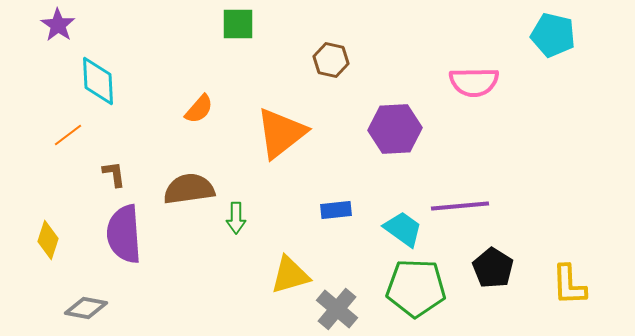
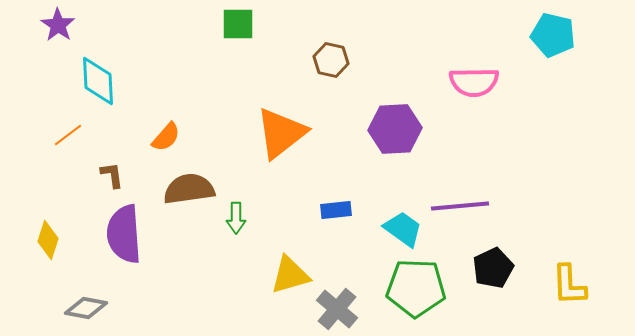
orange semicircle: moved 33 px left, 28 px down
brown L-shape: moved 2 px left, 1 px down
black pentagon: rotated 15 degrees clockwise
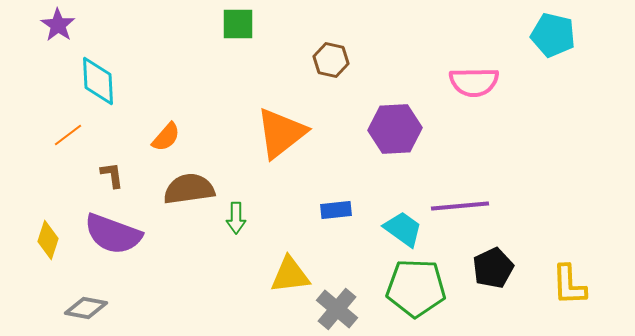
purple semicircle: moved 11 px left; rotated 66 degrees counterclockwise
yellow triangle: rotated 9 degrees clockwise
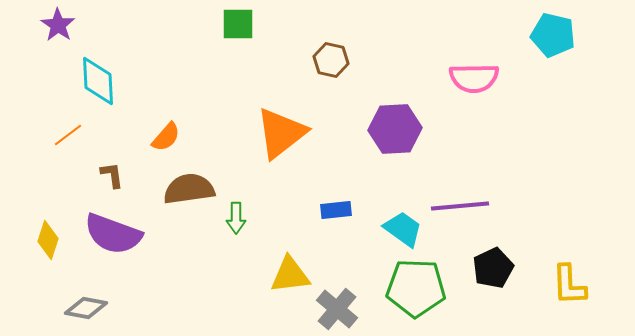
pink semicircle: moved 4 px up
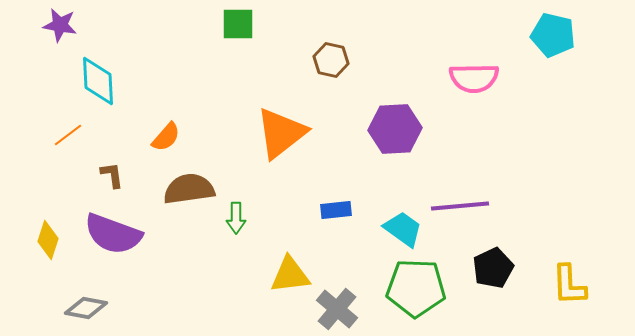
purple star: moved 2 px right; rotated 24 degrees counterclockwise
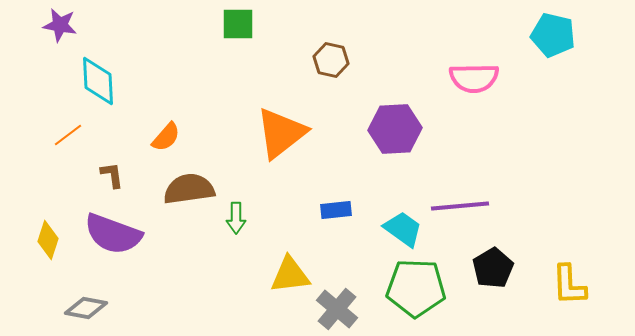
black pentagon: rotated 6 degrees counterclockwise
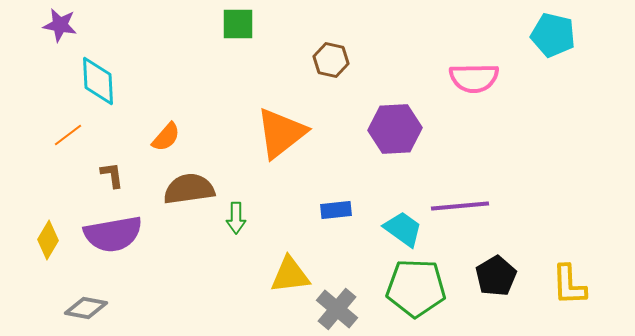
purple semicircle: rotated 30 degrees counterclockwise
yellow diamond: rotated 12 degrees clockwise
black pentagon: moved 3 px right, 8 px down
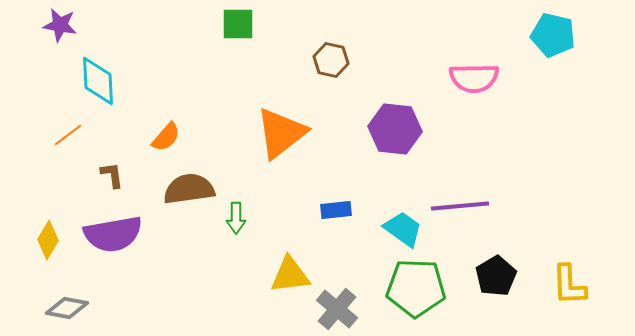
purple hexagon: rotated 9 degrees clockwise
gray diamond: moved 19 px left
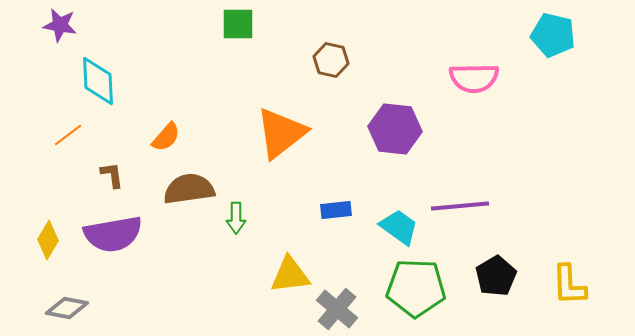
cyan trapezoid: moved 4 px left, 2 px up
